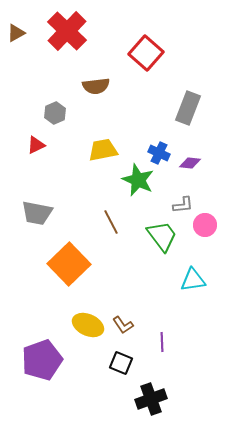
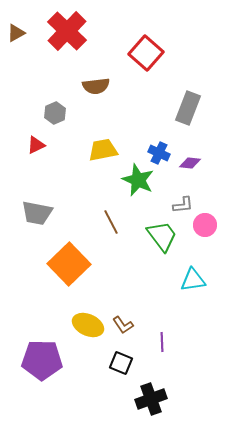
purple pentagon: rotated 21 degrees clockwise
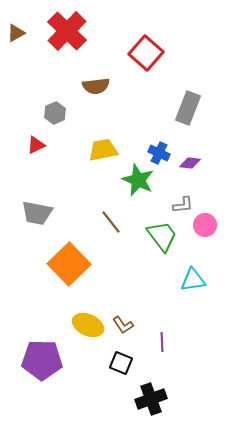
brown line: rotated 10 degrees counterclockwise
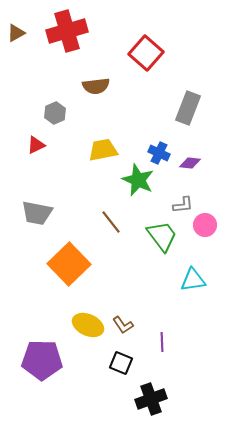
red cross: rotated 30 degrees clockwise
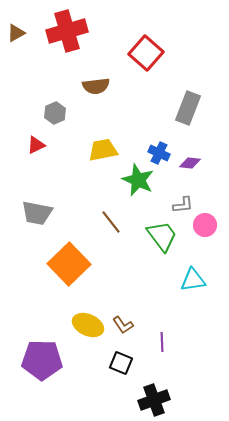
black cross: moved 3 px right, 1 px down
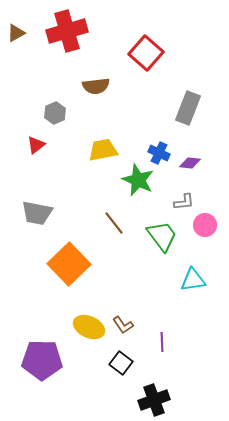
red triangle: rotated 12 degrees counterclockwise
gray L-shape: moved 1 px right, 3 px up
brown line: moved 3 px right, 1 px down
yellow ellipse: moved 1 px right, 2 px down
black square: rotated 15 degrees clockwise
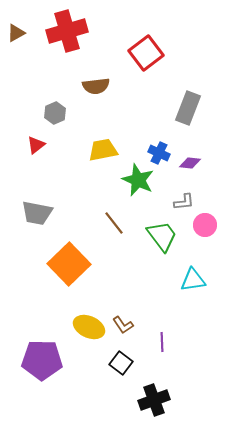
red square: rotated 12 degrees clockwise
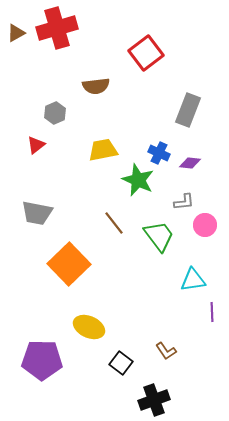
red cross: moved 10 px left, 3 px up
gray rectangle: moved 2 px down
green trapezoid: moved 3 px left
brown L-shape: moved 43 px right, 26 px down
purple line: moved 50 px right, 30 px up
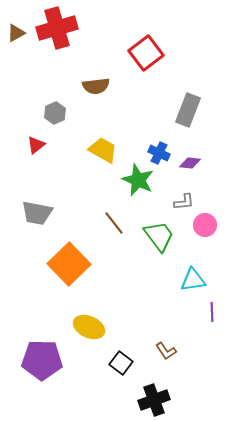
yellow trapezoid: rotated 40 degrees clockwise
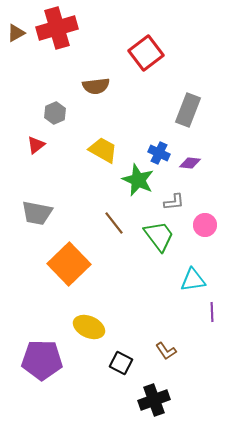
gray L-shape: moved 10 px left
black square: rotated 10 degrees counterclockwise
